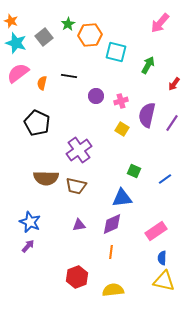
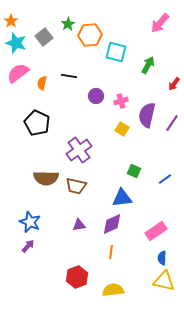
orange star: rotated 16 degrees clockwise
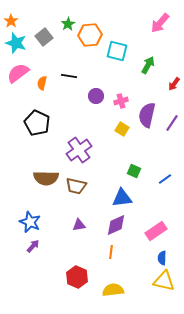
cyan square: moved 1 px right, 1 px up
purple diamond: moved 4 px right, 1 px down
purple arrow: moved 5 px right
red hexagon: rotated 15 degrees counterclockwise
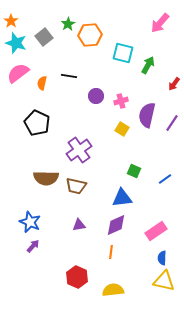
cyan square: moved 6 px right, 2 px down
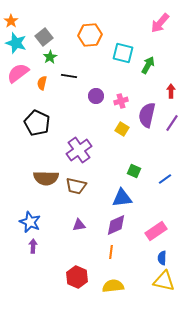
green star: moved 18 px left, 33 px down
red arrow: moved 3 px left, 7 px down; rotated 144 degrees clockwise
purple arrow: rotated 40 degrees counterclockwise
yellow semicircle: moved 4 px up
